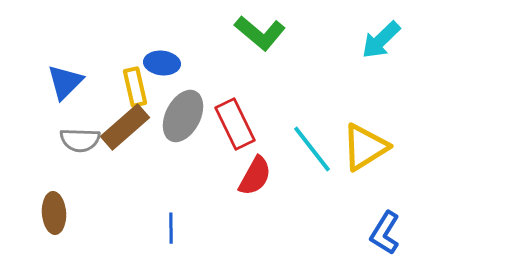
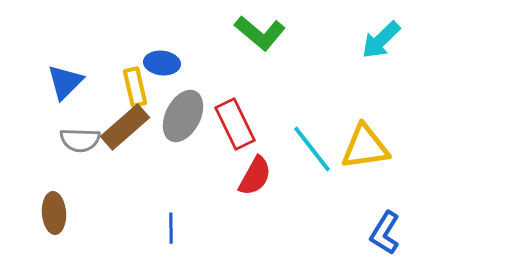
yellow triangle: rotated 24 degrees clockwise
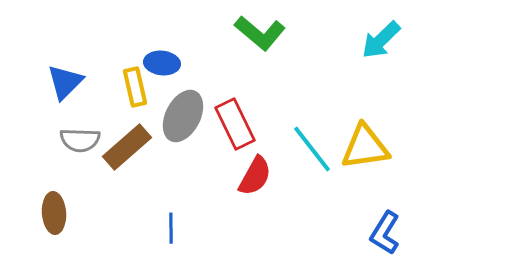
brown rectangle: moved 2 px right, 20 px down
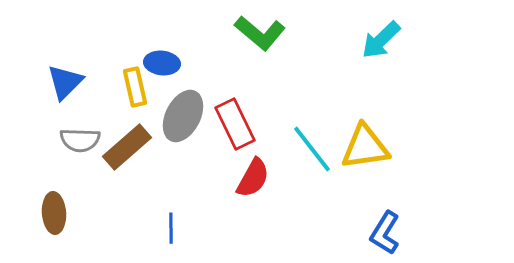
red semicircle: moved 2 px left, 2 px down
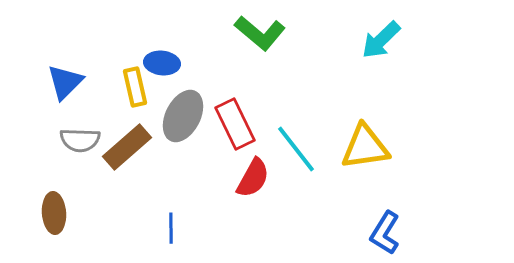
cyan line: moved 16 px left
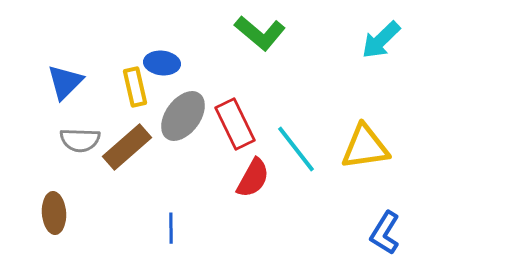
gray ellipse: rotated 9 degrees clockwise
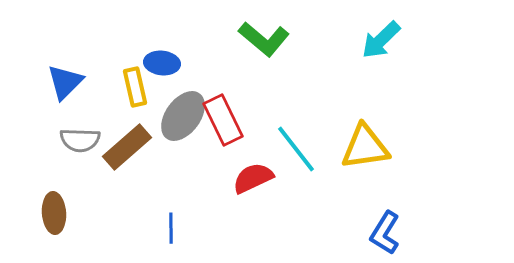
green L-shape: moved 4 px right, 6 px down
red rectangle: moved 12 px left, 4 px up
red semicircle: rotated 144 degrees counterclockwise
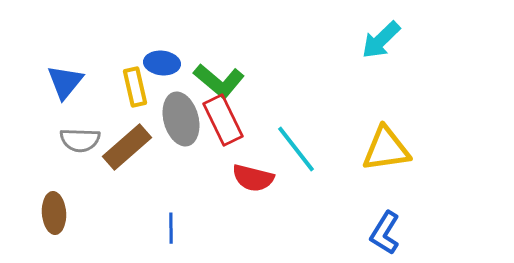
green L-shape: moved 45 px left, 42 px down
blue triangle: rotated 6 degrees counterclockwise
gray ellipse: moved 2 px left, 3 px down; rotated 51 degrees counterclockwise
yellow triangle: moved 21 px right, 2 px down
red semicircle: rotated 141 degrees counterclockwise
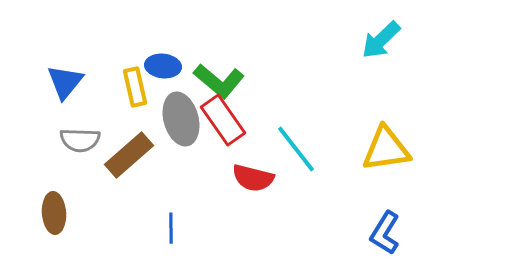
blue ellipse: moved 1 px right, 3 px down
red rectangle: rotated 9 degrees counterclockwise
brown rectangle: moved 2 px right, 8 px down
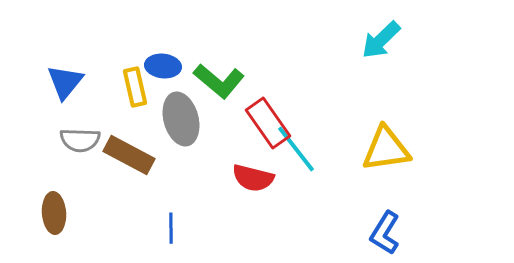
red rectangle: moved 45 px right, 3 px down
brown rectangle: rotated 69 degrees clockwise
